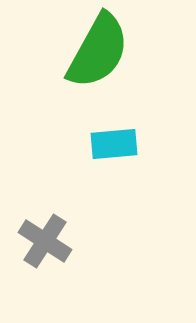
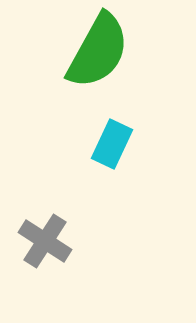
cyan rectangle: moved 2 px left; rotated 60 degrees counterclockwise
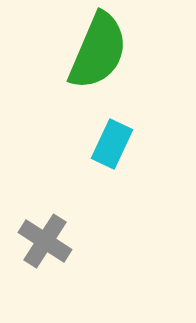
green semicircle: rotated 6 degrees counterclockwise
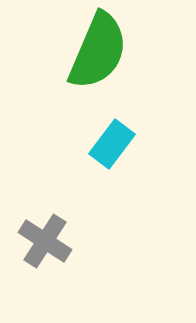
cyan rectangle: rotated 12 degrees clockwise
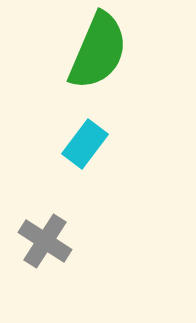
cyan rectangle: moved 27 px left
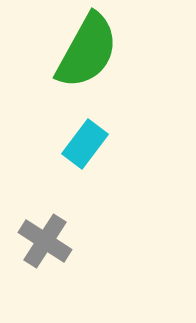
green semicircle: moved 11 px left; rotated 6 degrees clockwise
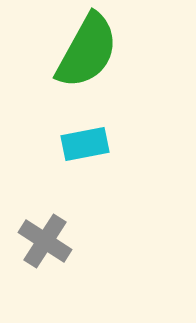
cyan rectangle: rotated 42 degrees clockwise
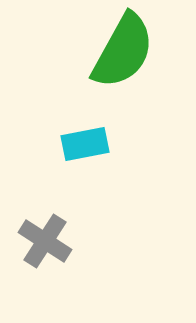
green semicircle: moved 36 px right
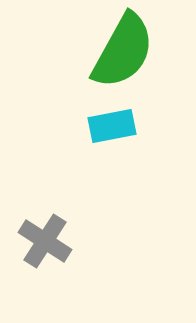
cyan rectangle: moved 27 px right, 18 px up
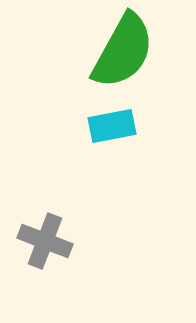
gray cross: rotated 12 degrees counterclockwise
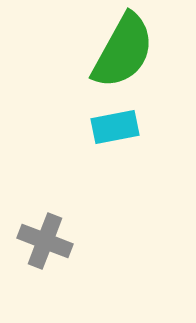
cyan rectangle: moved 3 px right, 1 px down
